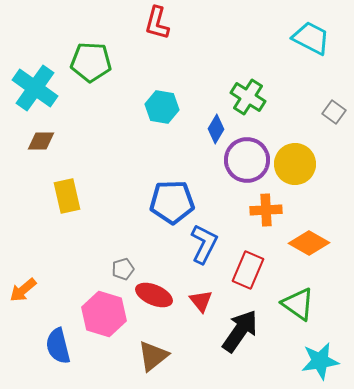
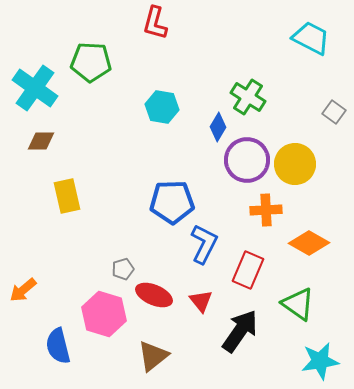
red L-shape: moved 2 px left
blue diamond: moved 2 px right, 2 px up
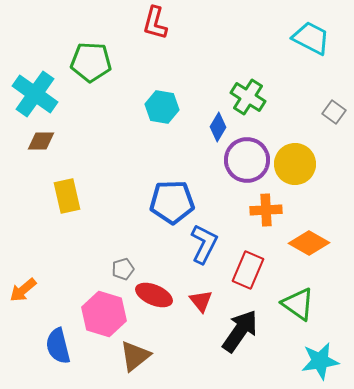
cyan cross: moved 6 px down
brown triangle: moved 18 px left
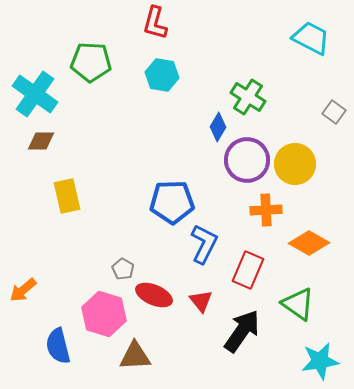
cyan hexagon: moved 32 px up
gray pentagon: rotated 25 degrees counterclockwise
black arrow: moved 2 px right
brown triangle: rotated 36 degrees clockwise
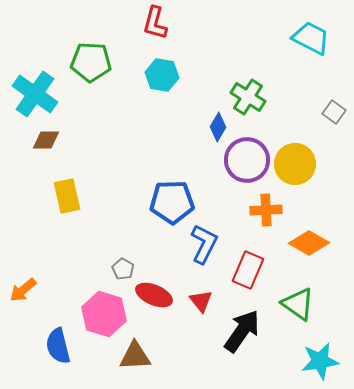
brown diamond: moved 5 px right, 1 px up
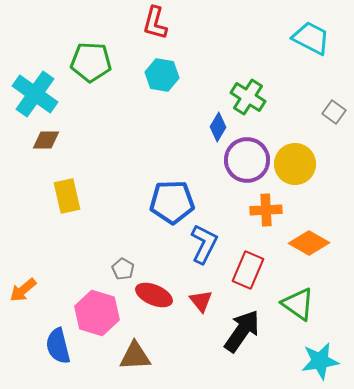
pink hexagon: moved 7 px left, 1 px up
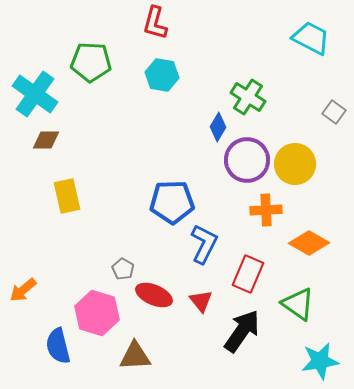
red rectangle: moved 4 px down
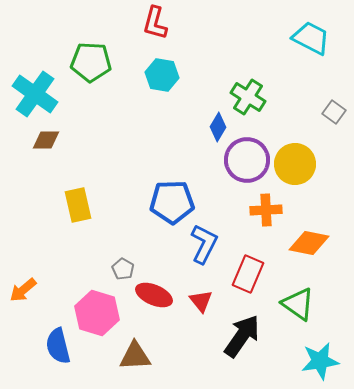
yellow rectangle: moved 11 px right, 9 px down
orange diamond: rotated 18 degrees counterclockwise
black arrow: moved 5 px down
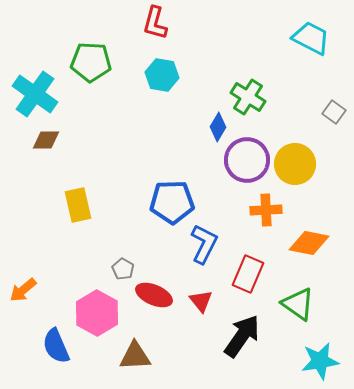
pink hexagon: rotated 12 degrees clockwise
blue semicircle: moved 2 px left; rotated 9 degrees counterclockwise
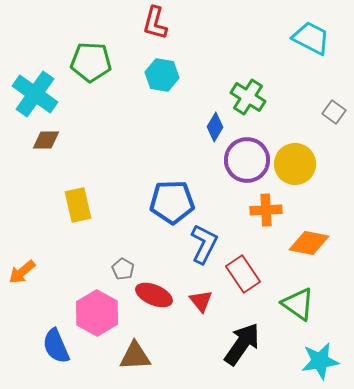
blue diamond: moved 3 px left
red rectangle: moved 5 px left; rotated 57 degrees counterclockwise
orange arrow: moved 1 px left, 18 px up
black arrow: moved 8 px down
